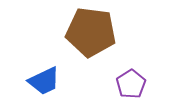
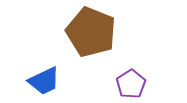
brown pentagon: rotated 15 degrees clockwise
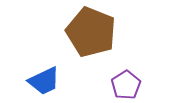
purple pentagon: moved 5 px left, 1 px down
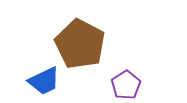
brown pentagon: moved 11 px left, 12 px down; rotated 6 degrees clockwise
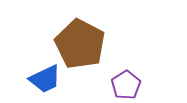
blue trapezoid: moved 1 px right, 2 px up
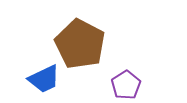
blue trapezoid: moved 1 px left
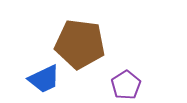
brown pentagon: rotated 21 degrees counterclockwise
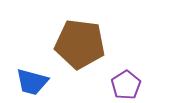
blue trapezoid: moved 12 px left, 3 px down; rotated 40 degrees clockwise
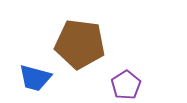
blue trapezoid: moved 3 px right, 4 px up
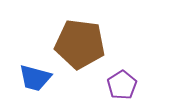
purple pentagon: moved 4 px left
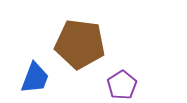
blue trapezoid: rotated 84 degrees counterclockwise
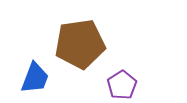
brown pentagon: rotated 15 degrees counterclockwise
